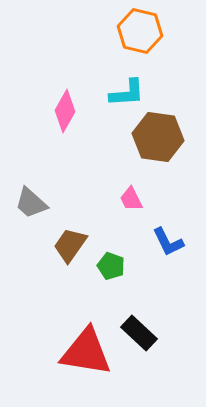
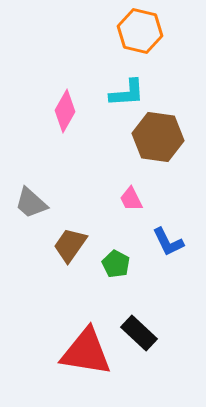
green pentagon: moved 5 px right, 2 px up; rotated 8 degrees clockwise
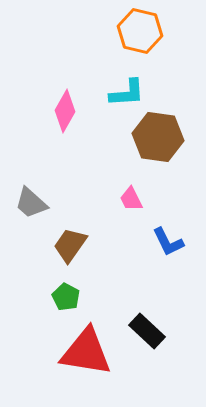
green pentagon: moved 50 px left, 33 px down
black rectangle: moved 8 px right, 2 px up
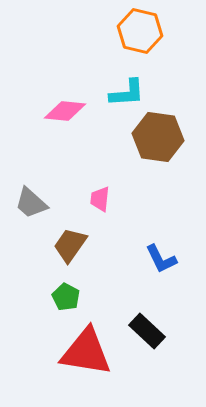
pink diamond: rotated 66 degrees clockwise
pink trapezoid: moved 31 px left; rotated 32 degrees clockwise
blue L-shape: moved 7 px left, 17 px down
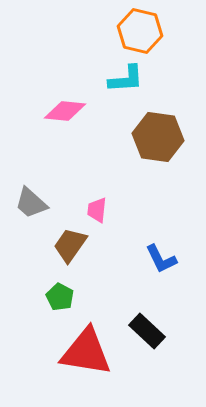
cyan L-shape: moved 1 px left, 14 px up
pink trapezoid: moved 3 px left, 11 px down
green pentagon: moved 6 px left
